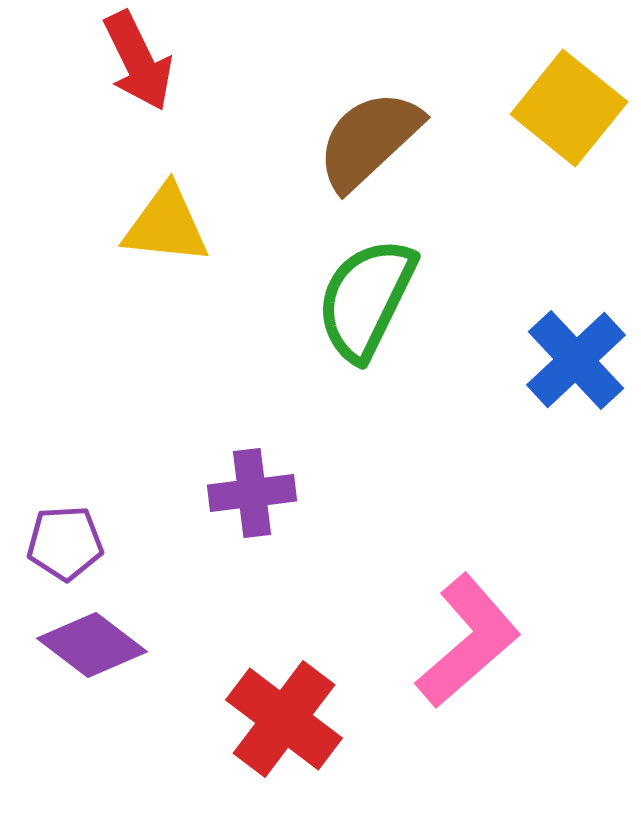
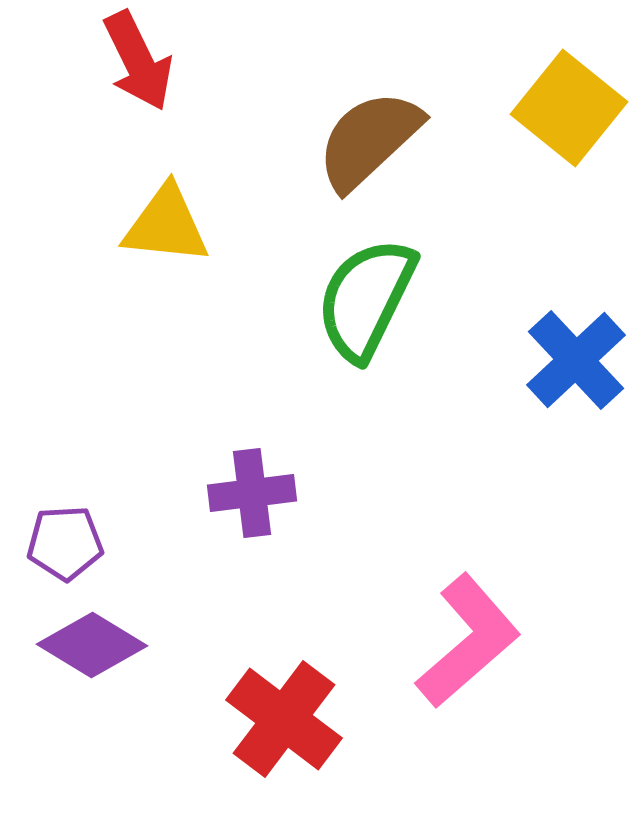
purple diamond: rotated 6 degrees counterclockwise
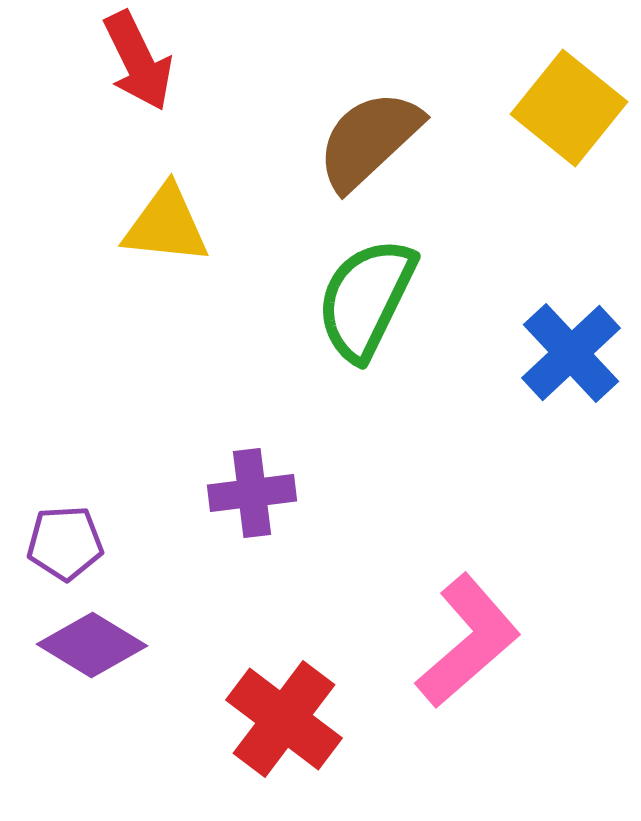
blue cross: moved 5 px left, 7 px up
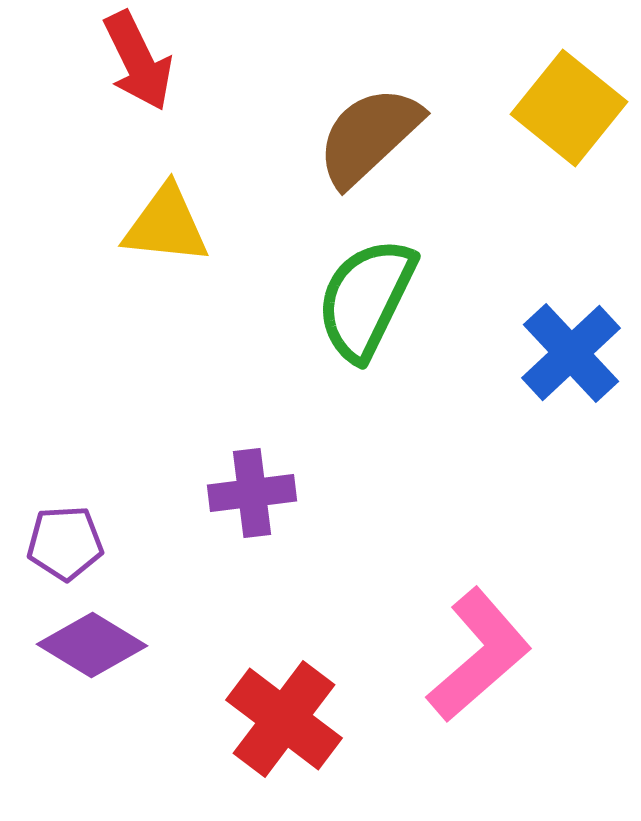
brown semicircle: moved 4 px up
pink L-shape: moved 11 px right, 14 px down
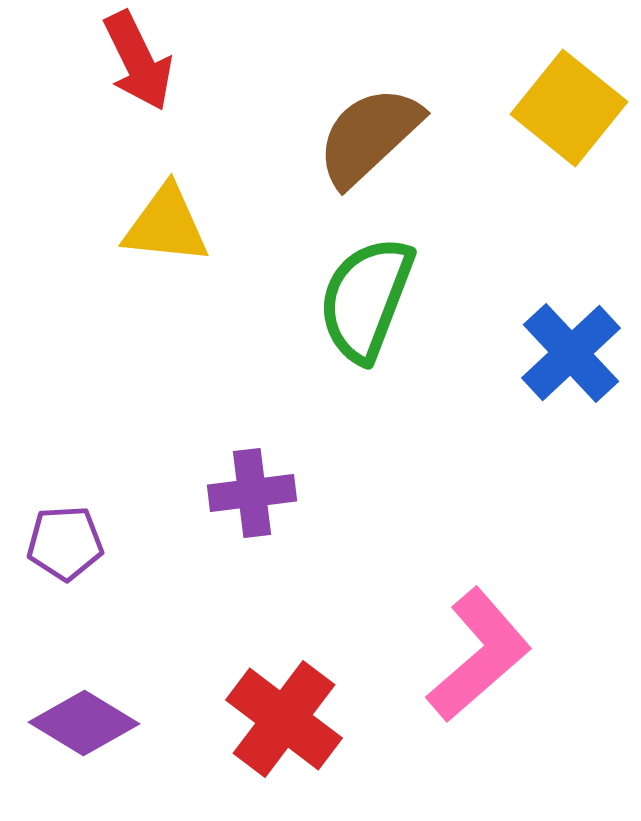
green semicircle: rotated 5 degrees counterclockwise
purple diamond: moved 8 px left, 78 px down
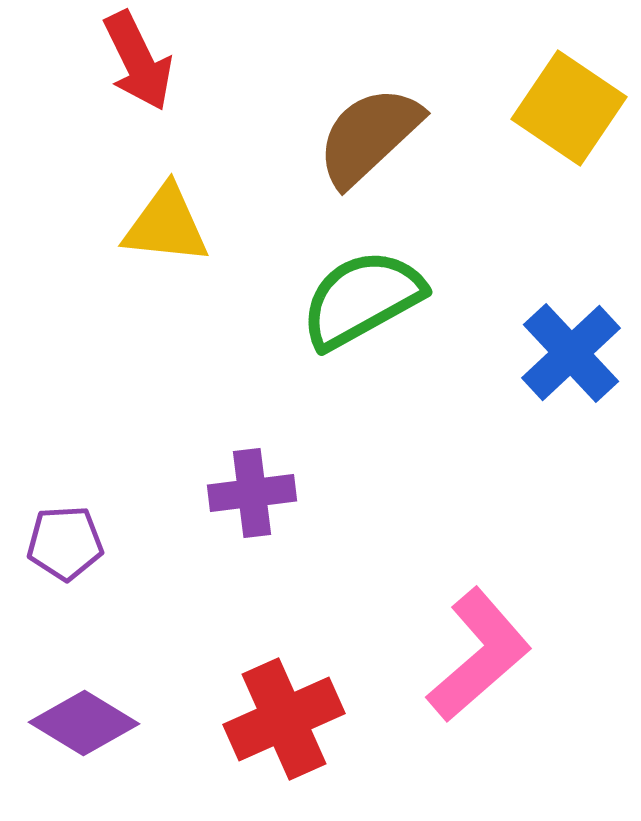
yellow square: rotated 5 degrees counterclockwise
green semicircle: moved 4 px left; rotated 40 degrees clockwise
red cross: rotated 29 degrees clockwise
